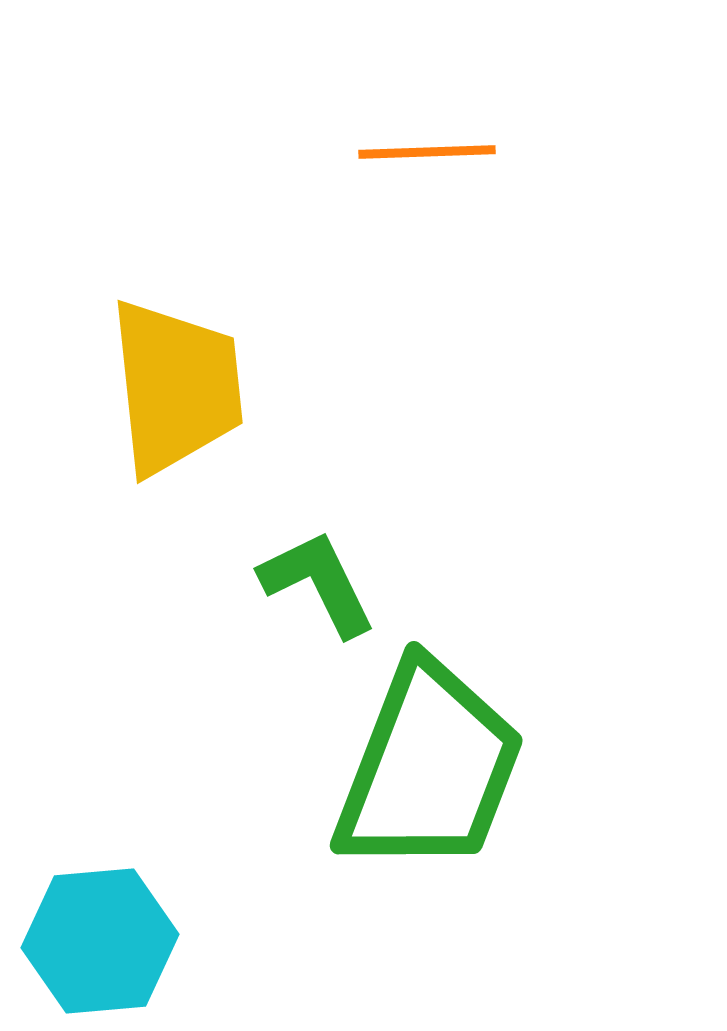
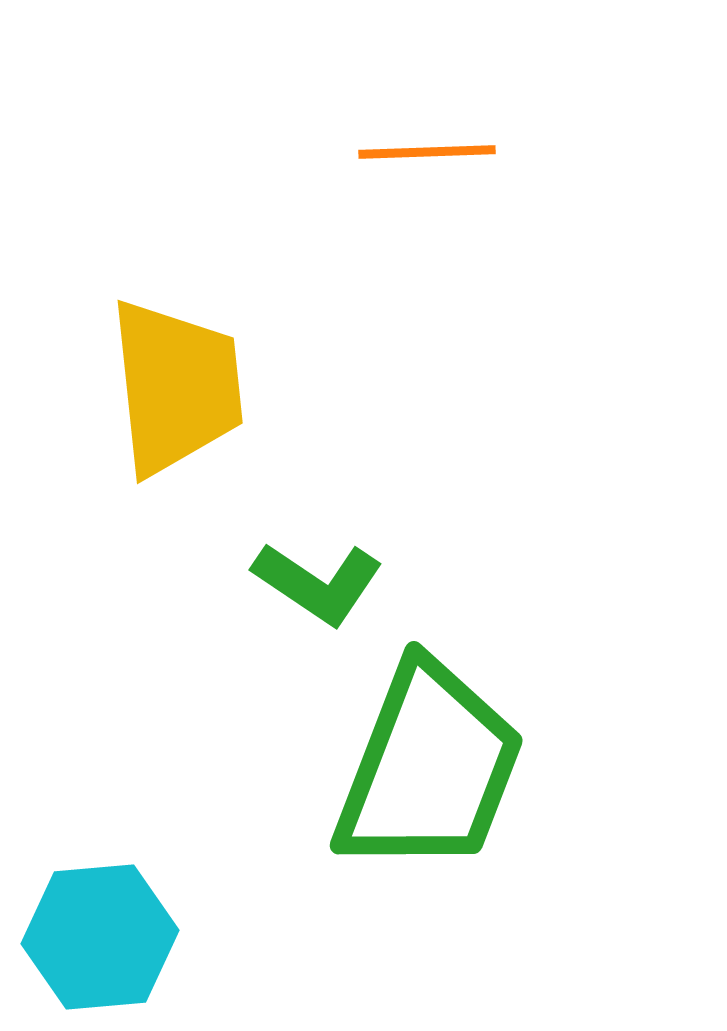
green L-shape: rotated 150 degrees clockwise
cyan hexagon: moved 4 px up
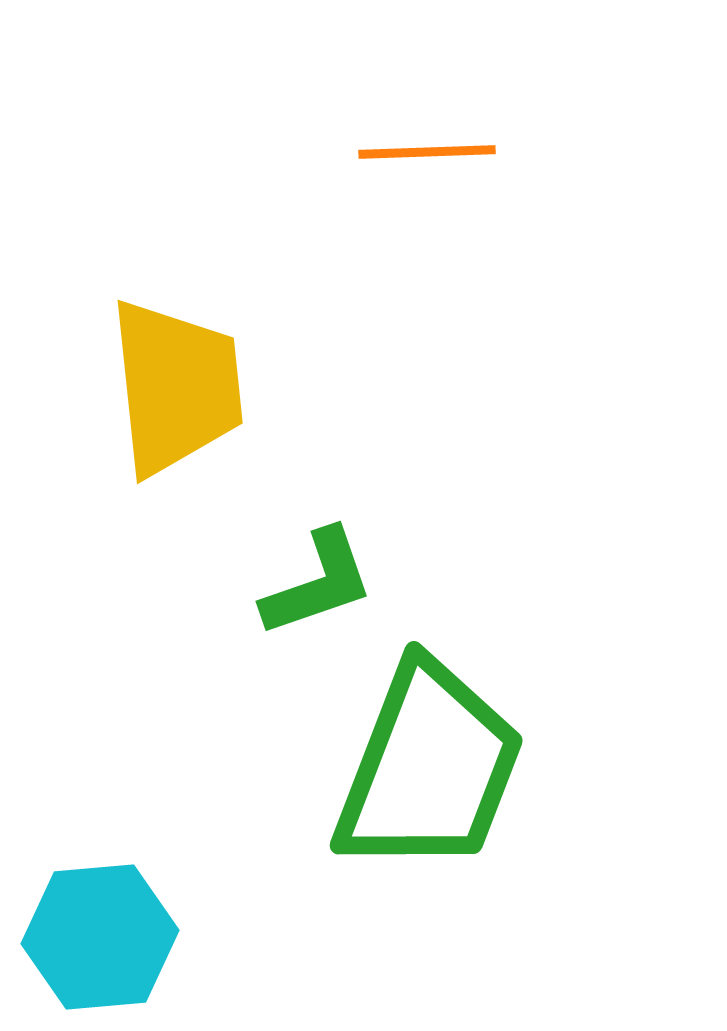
green L-shape: rotated 53 degrees counterclockwise
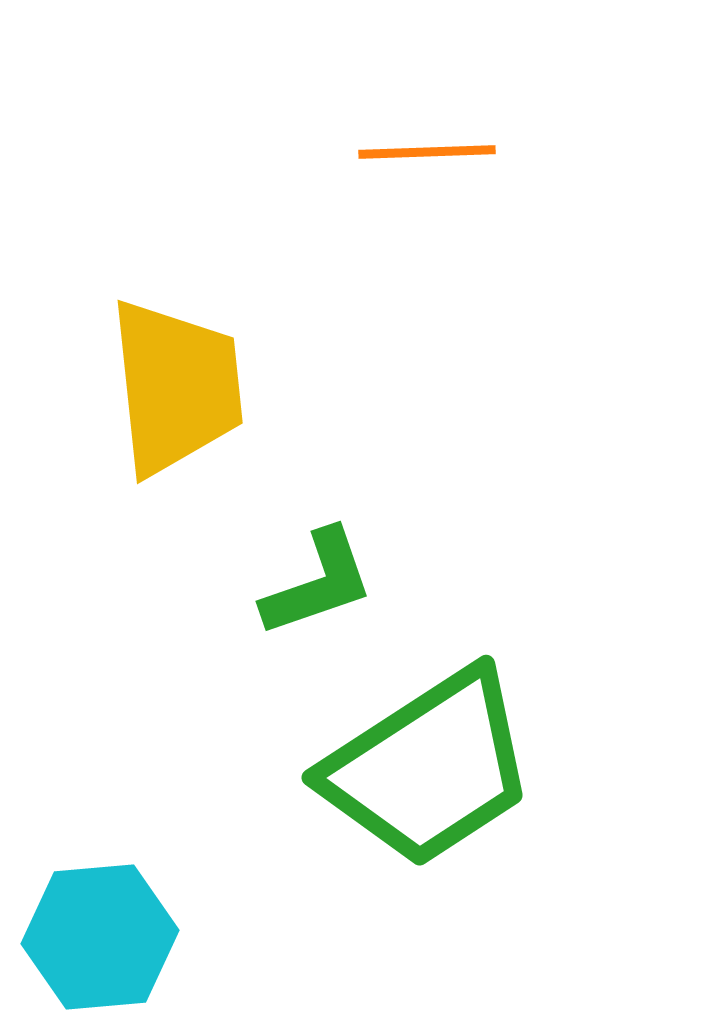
green trapezoid: rotated 36 degrees clockwise
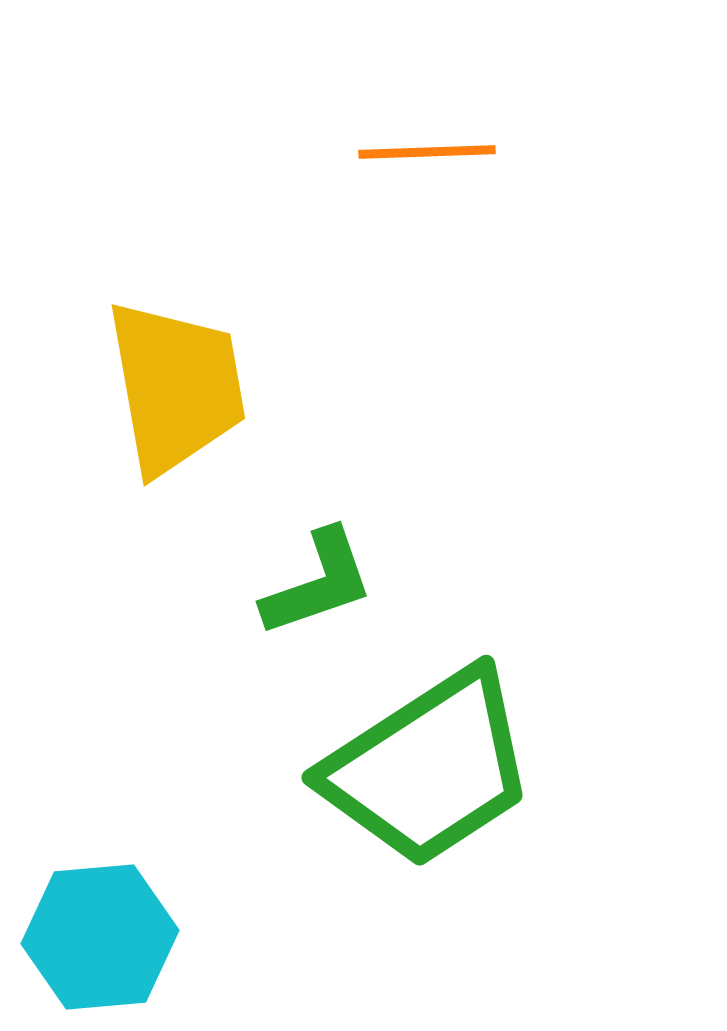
yellow trapezoid: rotated 4 degrees counterclockwise
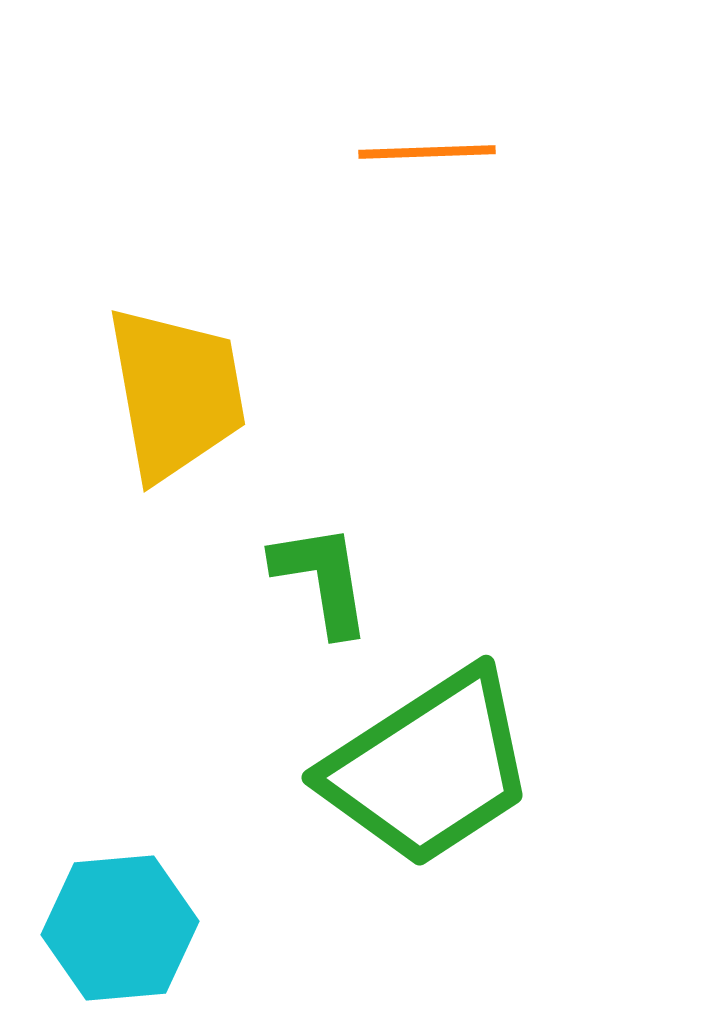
yellow trapezoid: moved 6 px down
green L-shape: moved 4 px right, 4 px up; rotated 80 degrees counterclockwise
cyan hexagon: moved 20 px right, 9 px up
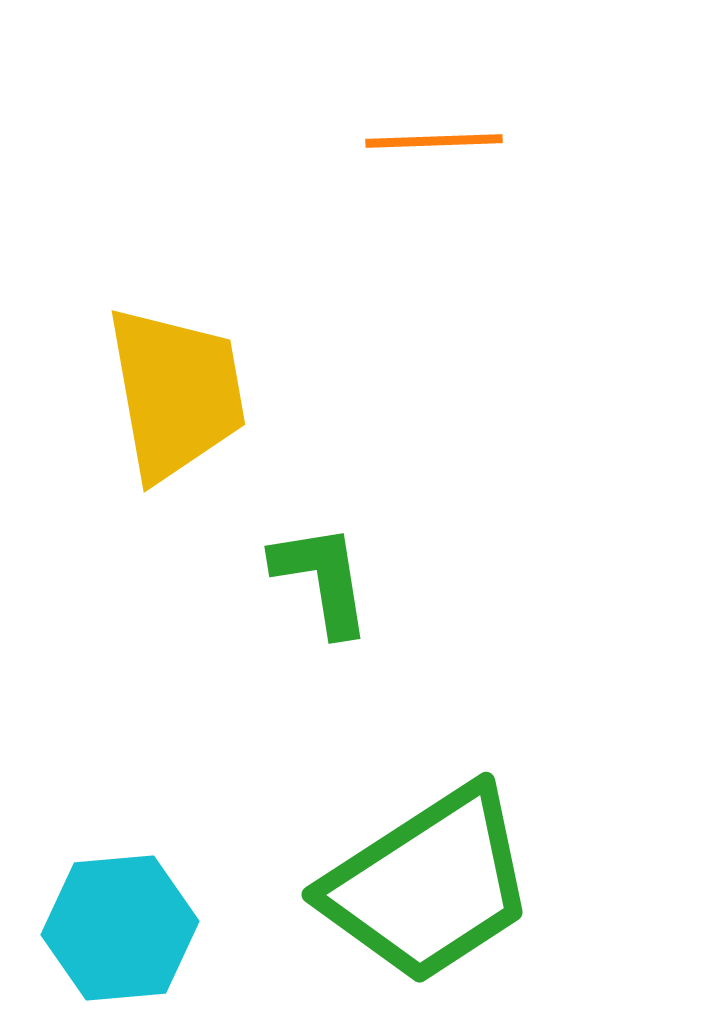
orange line: moved 7 px right, 11 px up
green trapezoid: moved 117 px down
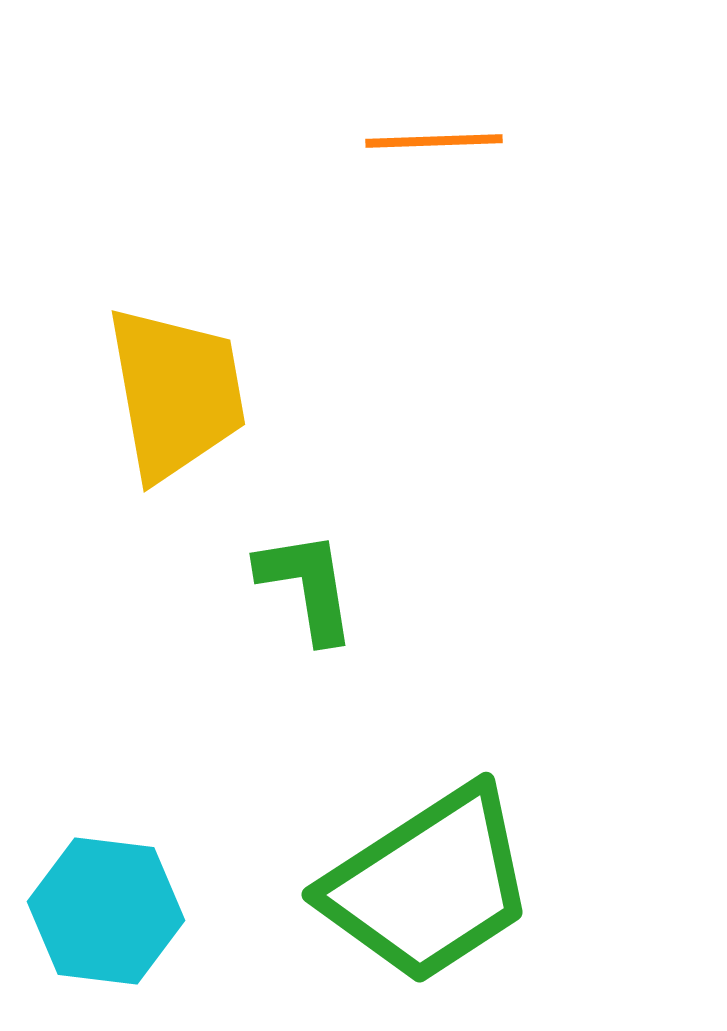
green L-shape: moved 15 px left, 7 px down
cyan hexagon: moved 14 px left, 17 px up; rotated 12 degrees clockwise
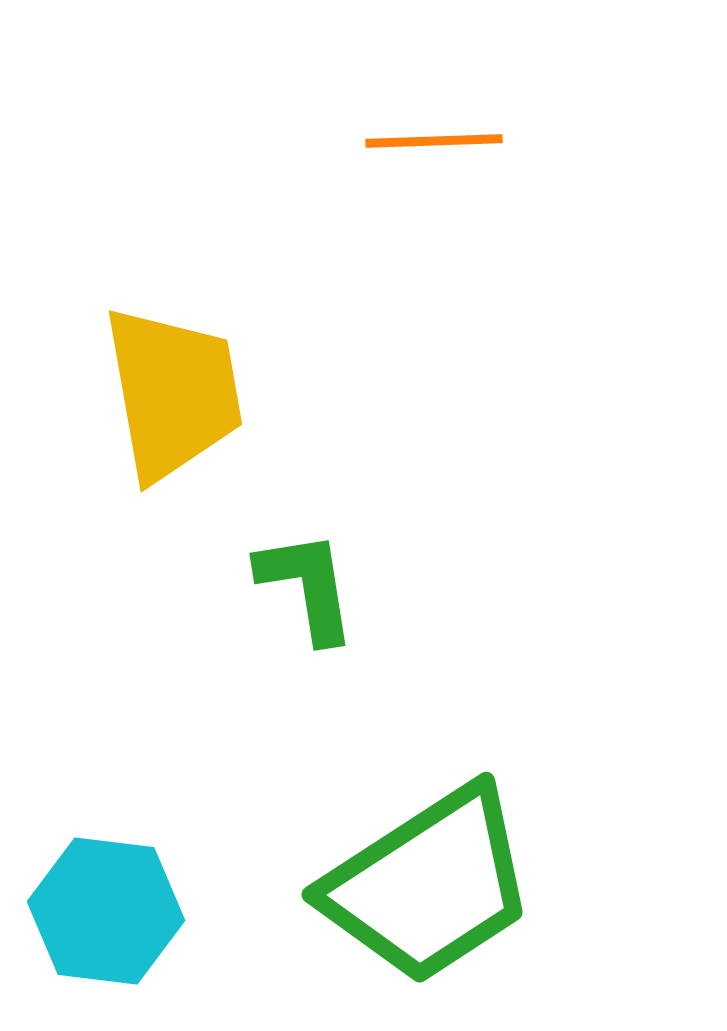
yellow trapezoid: moved 3 px left
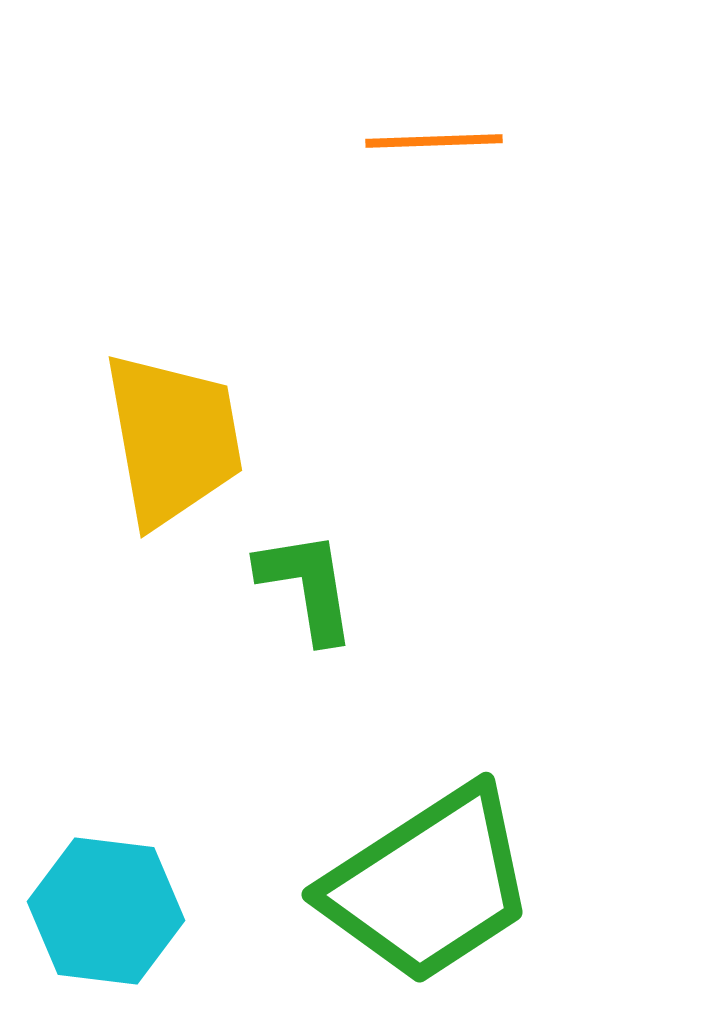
yellow trapezoid: moved 46 px down
